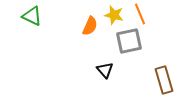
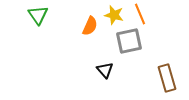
green triangle: moved 6 px right, 1 px up; rotated 30 degrees clockwise
brown rectangle: moved 3 px right, 2 px up
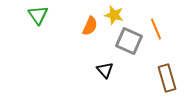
orange line: moved 16 px right, 15 px down
gray square: rotated 36 degrees clockwise
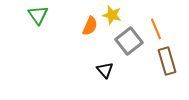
yellow star: moved 2 px left
gray square: rotated 28 degrees clockwise
brown rectangle: moved 17 px up
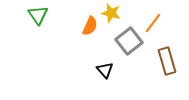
yellow star: moved 1 px left, 2 px up
orange line: moved 3 px left, 6 px up; rotated 60 degrees clockwise
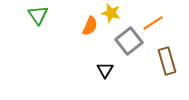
orange line: rotated 20 degrees clockwise
black triangle: rotated 12 degrees clockwise
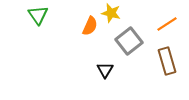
orange line: moved 14 px right, 1 px down
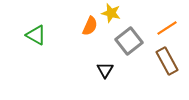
green triangle: moved 2 px left, 20 px down; rotated 25 degrees counterclockwise
orange line: moved 4 px down
brown rectangle: rotated 12 degrees counterclockwise
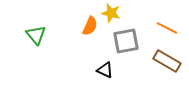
orange line: rotated 60 degrees clockwise
green triangle: rotated 20 degrees clockwise
gray square: moved 3 px left; rotated 28 degrees clockwise
brown rectangle: rotated 32 degrees counterclockwise
black triangle: rotated 36 degrees counterclockwise
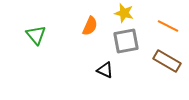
yellow star: moved 13 px right
orange line: moved 1 px right, 2 px up
